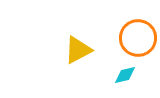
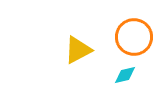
orange circle: moved 4 px left, 1 px up
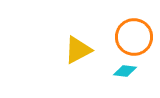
cyan diamond: moved 4 px up; rotated 20 degrees clockwise
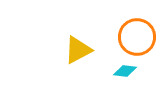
orange circle: moved 3 px right
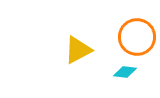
cyan diamond: moved 1 px down
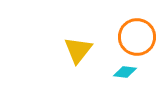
yellow triangle: rotated 24 degrees counterclockwise
